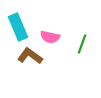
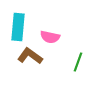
cyan rectangle: rotated 28 degrees clockwise
green line: moved 4 px left, 18 px down
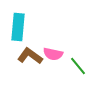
pink semicircle: moved 3 px right, 17 px down
green line: moved 4 px down; rotated 60 degrees counterclockwise
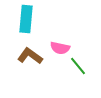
cyan rectangle: moved 8 px right, 8 px up
pink semicircle: moved 7 px right, 6 px up
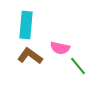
cyan rectangle: moved 6 px down
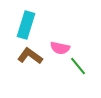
cyan rectangle: rotated 12 degrees clockwise
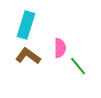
pink semicircle: rotated 102 degrees counterclockwise
brown L-shape: moved 2 px left
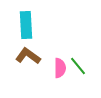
cyan rectangle: rotated 20 degrees counterclockwise
pink semicircle: moved 20 px down
